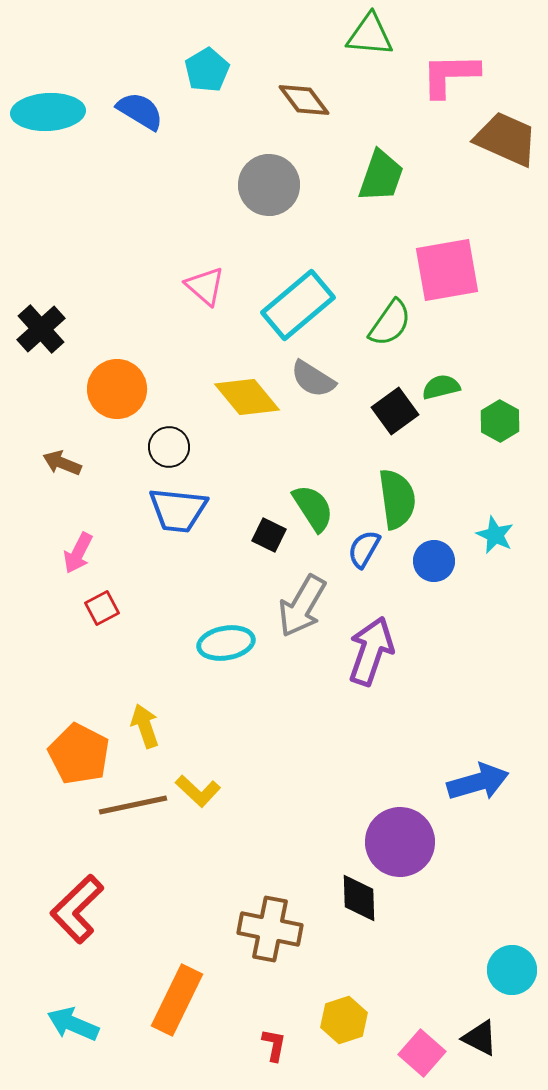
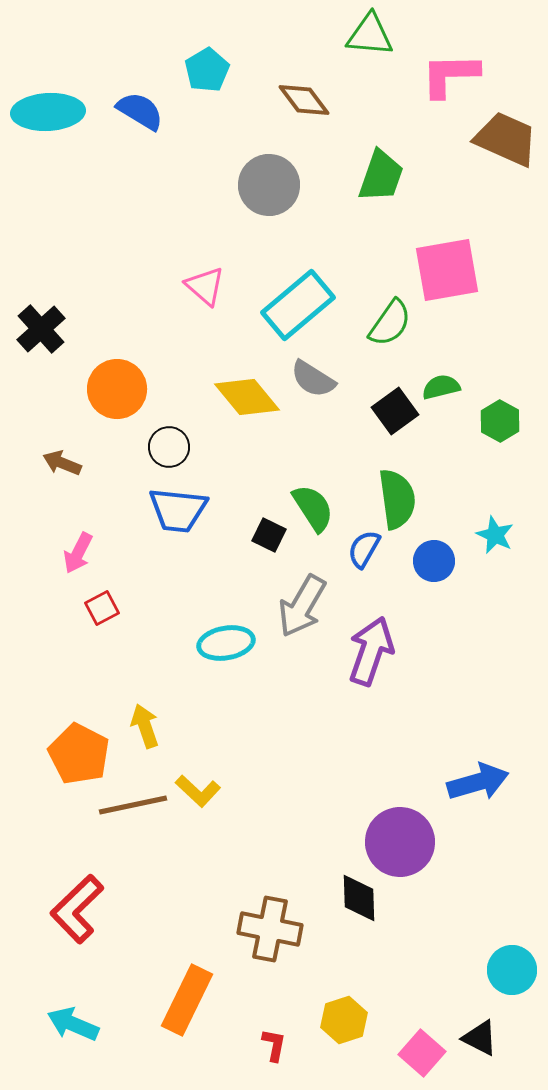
orange rectangle at (177, 1000): moved 10 px right
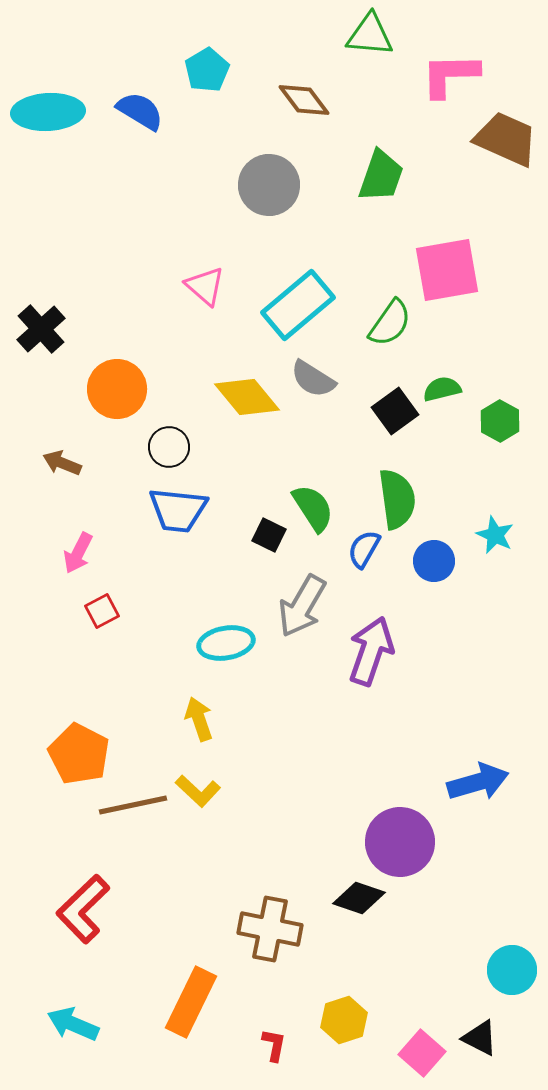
green semicircle at (441, 387): moved 1 px right, 2 px down
red square at (102, 608): moved 3 px down
yellow arrow at (145, 726): moved 54 px right, 7 px up
black diamond at (359, 898): rotated 69 degrees counterclockwise
red L-shape at (77, 909): moved 6 px right
orange rectangle at (187, 1000): moved 4 px right, 2 px down
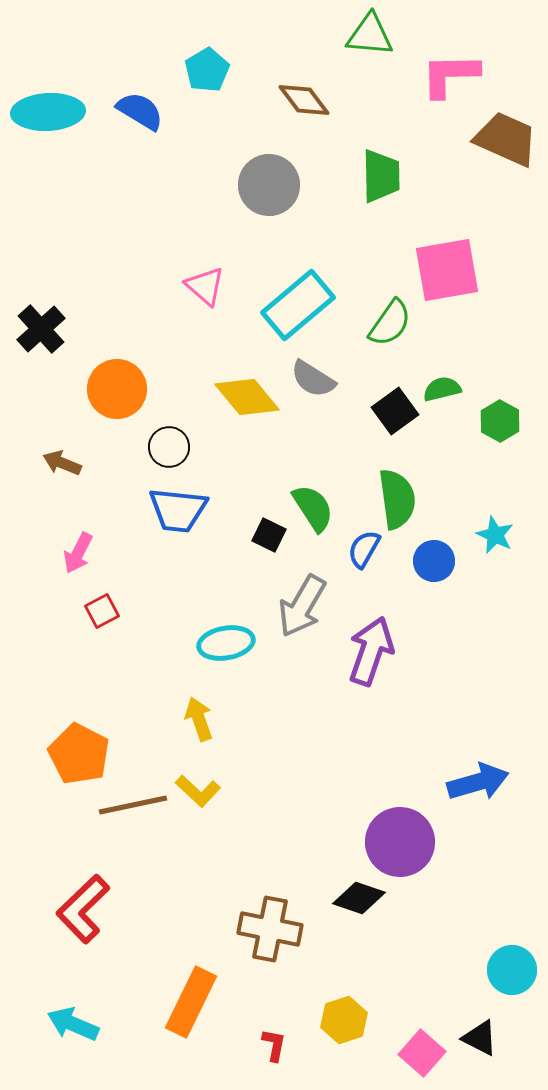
green trapezoid at (381, 176): rotated 20 degrees counterclockwise
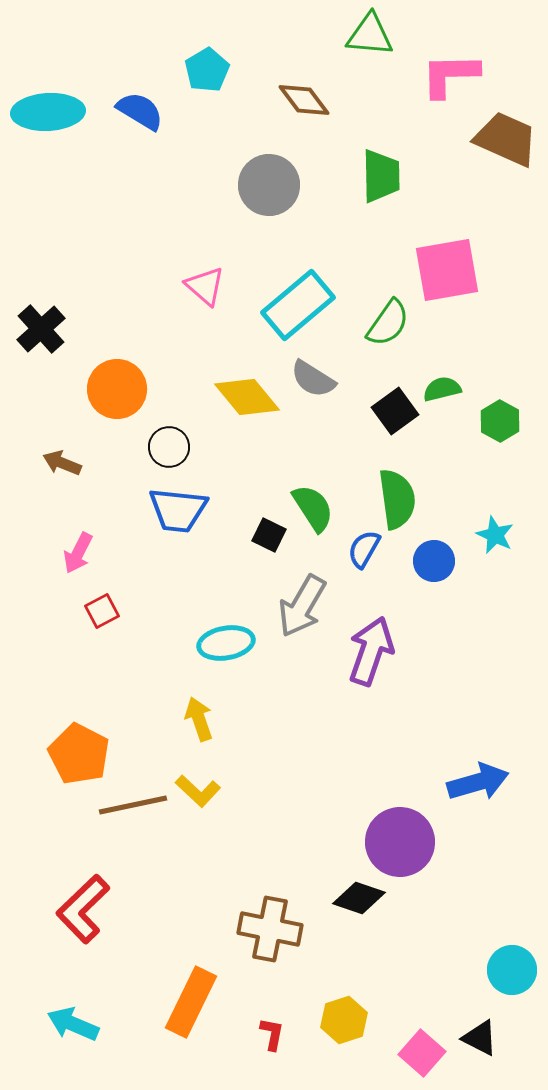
green semicircle at (390, 323): moved 2 px left
red L-shape at (274, 1045): moved 2 px left, 11 px up
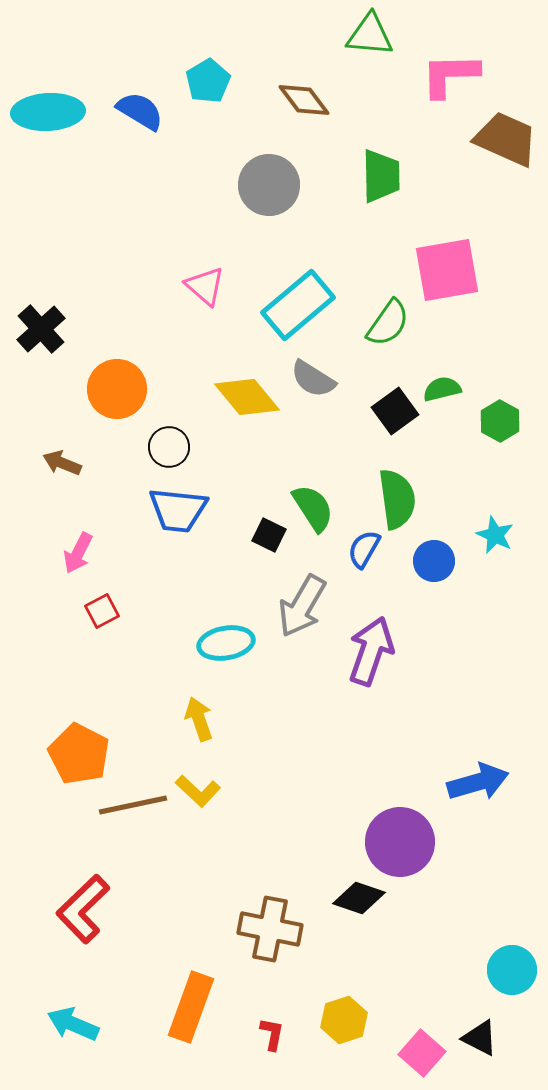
cyan pentagon at (207, 70): moved 1 px right, 11 px down
orange rectangle at (191, 1002): moved 5 px down; rotated 6 degrees counterclockwise
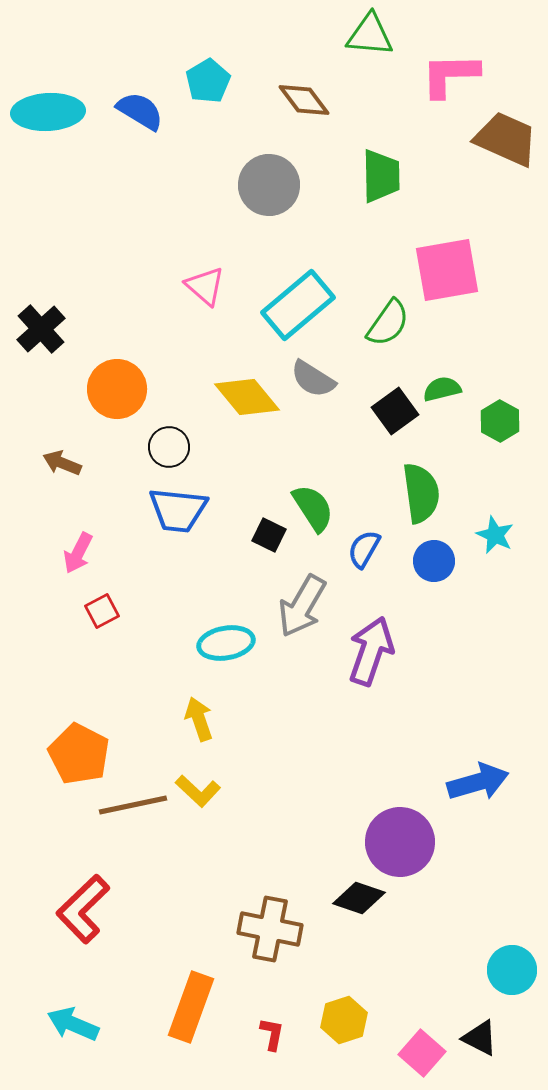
green semicircle at (397, 499): moved 24 px right, 6 px up
